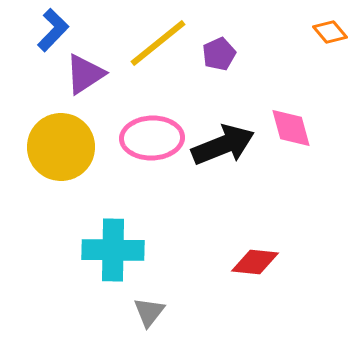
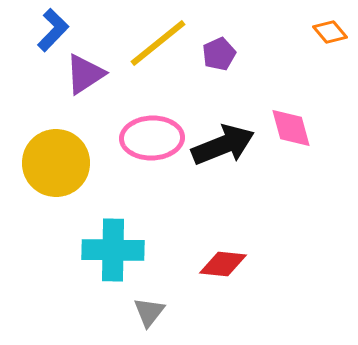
yellow circle: moved 5 px left, 16 px down
red diamond: moved 32 px left, 2 px down
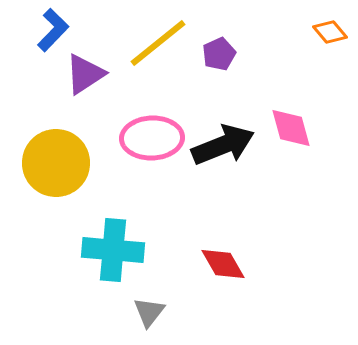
cyan cross: rotated 4 degrees clockwise
red diamond: rotated 54 degrees clockwise
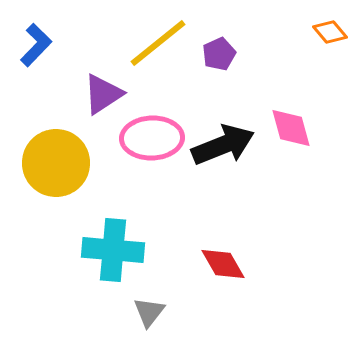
blue L-shape: moved 17 px left, 15 px down
purple triangle: moved 18 px right, 20 px down
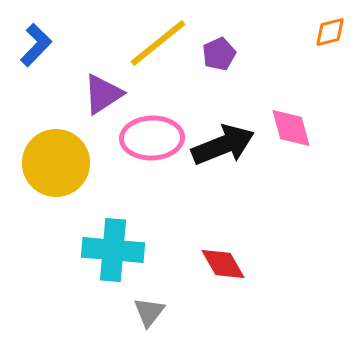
orange diamond: rotated 64 degrees counterclockwise
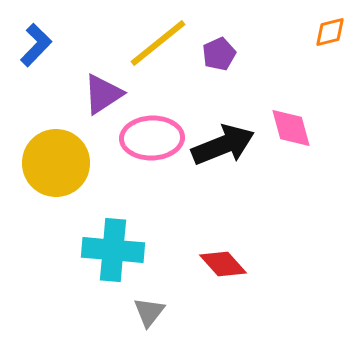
red diamond: rotated 12 degrees counterclockwise
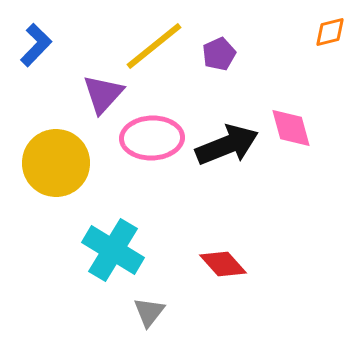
yellow line: moved 4 px left, 3 px down
purple triangle: rotated 15 degrees counterclockwise
black arrow: moved 4 px right
cyan cross: rotated 26 degrees clockwise
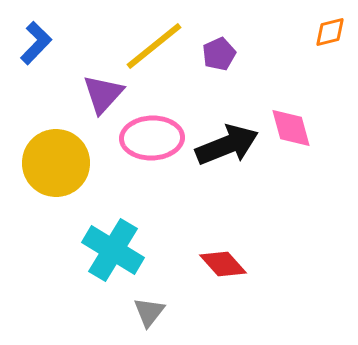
blue L-shape: moved 2 px up
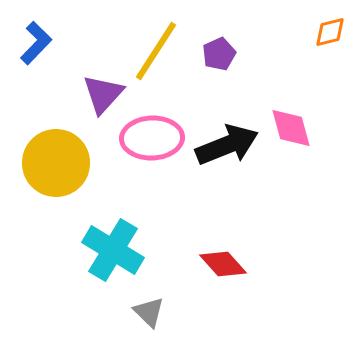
yellow line: moved 2 px right, 5 px down; rotated 18 degrees counterclockwise
gray triangle: rotated 24 degrees counterclockwise
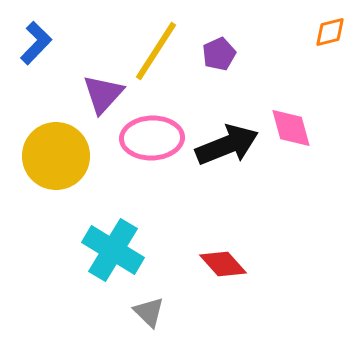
yellow circle: moved 7 px up
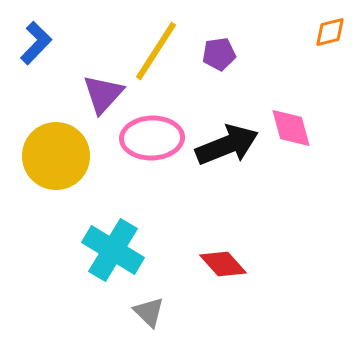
purple pentagon: rotated 16 degrees clockwise
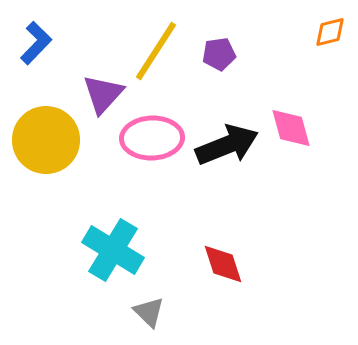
yellow circle: moved 10 px left, 16 px up
red diamond: rotated 24 degrees clockwise
